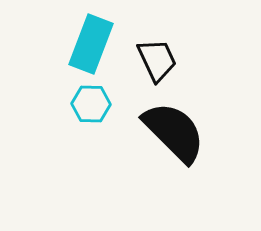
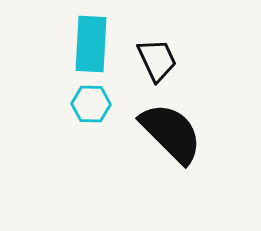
cyan rectangle: rotated 18 degrees counterclockwise
black semicircle: moved 3 px left, 1 px down
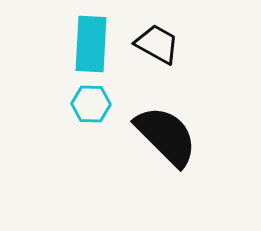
black trapezoid: moved 16 px up; rotated 36 degrees counterclockwise
black semicircle: moved 5 px left, 3 px down
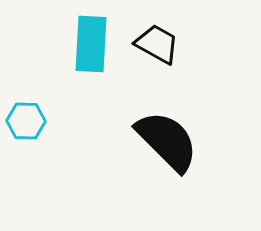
cyan hexagon: moved 65 px left, 17 px down
black semicircle: moved 1 px right, 5 px down
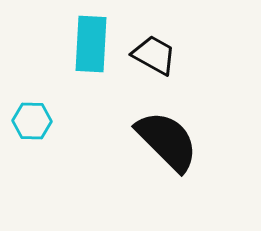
black trapezoid: moved 3 px left, 11 px down
cyan hexagon: moved 6 px right
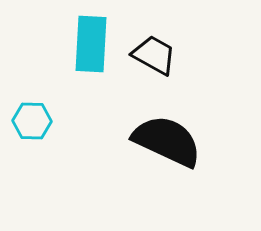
black semicircle: rotated 20 degrees counterclockwise
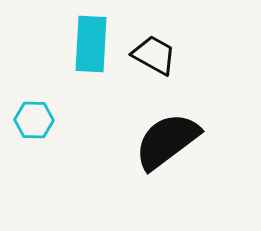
cyan hexagon: moved 2 px right, 1 px up
black semicircle: rotated 62 degrees counterclockwise
